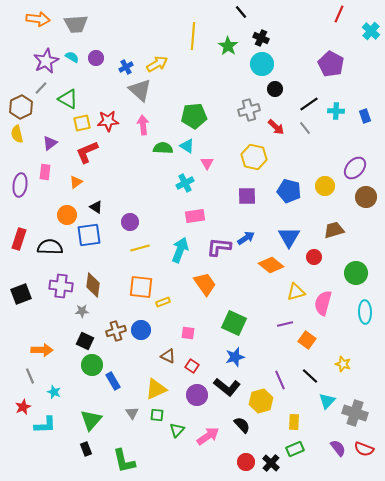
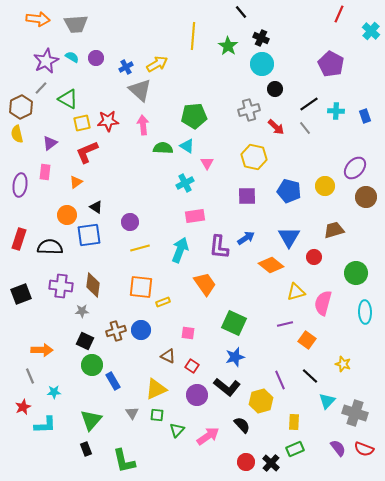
purple L-shape at (219, 247): rotated 90 degrees counterclockwise
cyan star at (54, 392): rotated 24 degrees counterclockwise
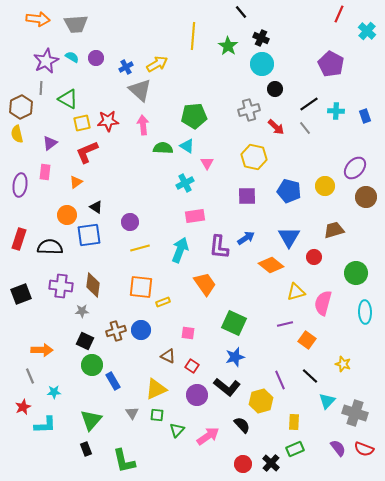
cyan cross at (371, 31): moved 4 px left
gray line at (41, 88): rotated 40 degrees counterclockwise
red circle at (246, 462): moved 3 px left, 2 px down
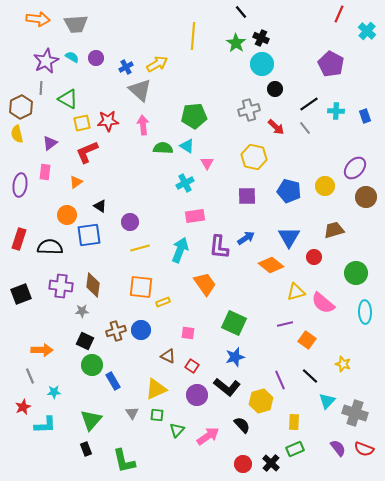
green star at (228, 46): moved 8 px right, 3 px up
black triangle at (96, 207): moved 4 px right, 1 px up
pink semicircle at (323, 303): rotated 65 degrees counterclockwise
